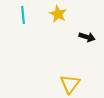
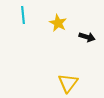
yellow star: moved 9 px down
yellow triangle: moved 2 px left, 1 px up
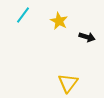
cyan line: rotated 42 degrees clockwise
yellow star: moved 1 px right, 2 px up
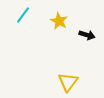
black arrow: moved 2 px up
yellow triangle: moved 1 px up
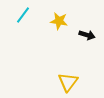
yellow star: rotated 18 degrees counterclockwise
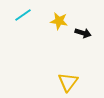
cyan line: rotated 18 degrees clockwise
black arrow: moved 4 px left, 2 px up
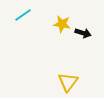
yellow star: moved 3 px right, 3 px down
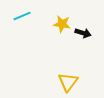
cyan line: moved 1 px left, 1 px down; rotated 12 degrees clockwise
